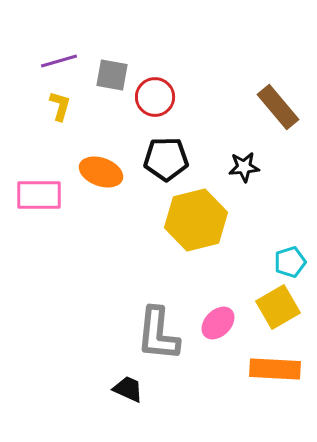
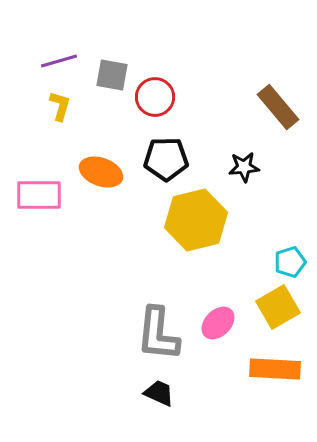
black trapezoid: moved 31 px right, 4 px down
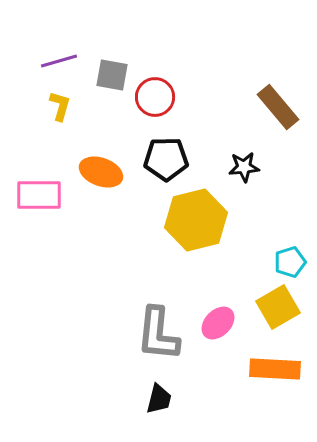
black trapezoid: moved 6 px down; rotated 80 degrees clockwise
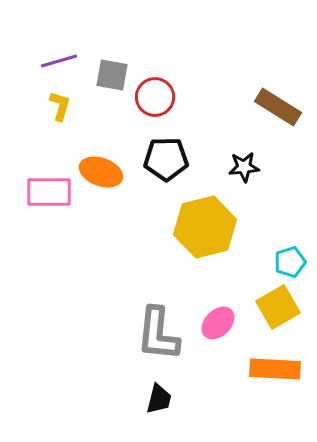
brown rectangle: rotated 18 degrees counterclockwise
pink rectangle: moved 10 px right, 3 px up
yellow hexagon: moved 9 px right, 7 px down
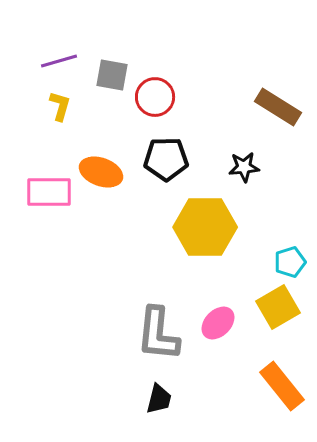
yellow hexagon: rotated 14 degrees clockwise
orange rectangle: moved 7 px right, 17 px down; rotated 48 degrees clockwise
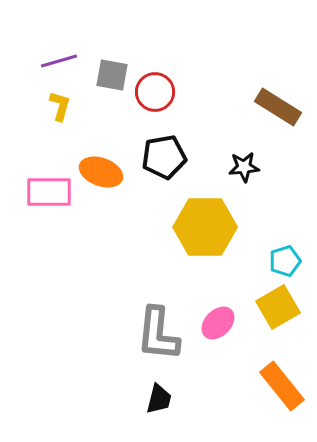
red circle: moved 5 px up
black pentagon: moved 2 px left, 2 px up; rotated 9 degrees counterclockwise
cyan pentagon: moved 5 px left, 1 px up
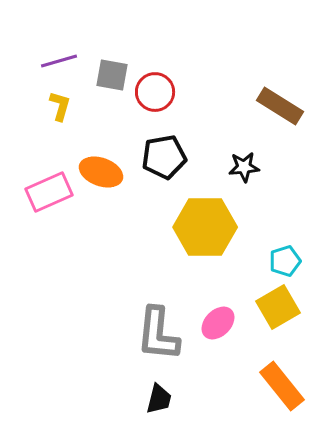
brown rectangle: moved 2 px right, 1 px up
pink rectangle: rotated 24 degrees counterclockwise
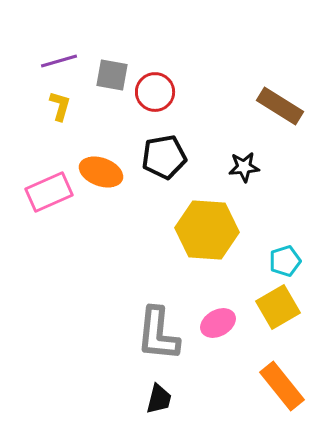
yellow hexagon: moved 2 px right, 3 px down; rotated 4 degrees clockwise
pink ellipse: rotated 16 degrees clockwise
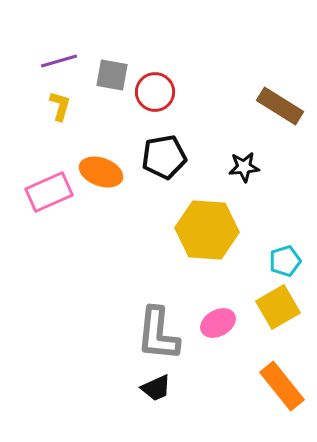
black trapezoid: moved 3 px left, 11 px up; rotated 52 degrees clockwise
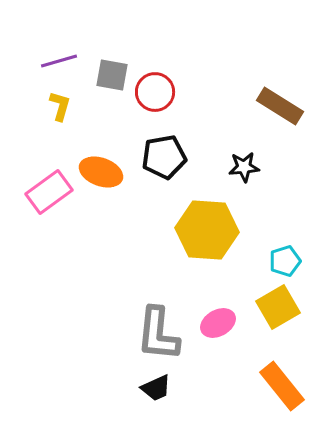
pink rectangle: rotated 12 degrees counterclockwise
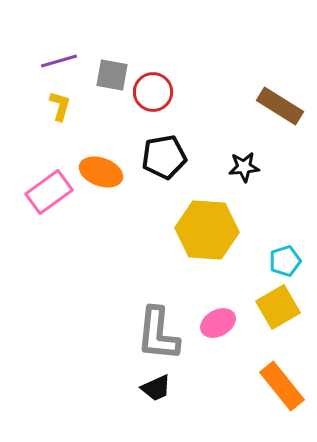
red circle: moved 2 px left
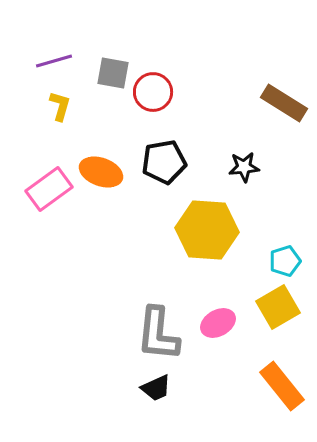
purple line: moved 5 px left
gray square: moved 1 px right, 2 px up
brown rectangle: moved 4 px right, 3 px up
black pentagon: moved 5 px down
pink rectangle: moved 3 px up
